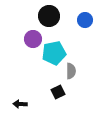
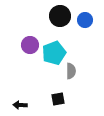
black circle: moved 11 px right
purple circle: moved 3 px left, 6 px down
cyan pentagon: rotated 10 degrees counterclockwise
black square: moved 7 px down; rotated 16 degrees clockwise
black arrow: moved 1 px down
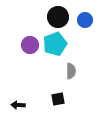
black circle: moved 2 px left, 1 px down
cyan pentagon: moved 1 px right, 9 px up
black arrow: moved 2 px left
